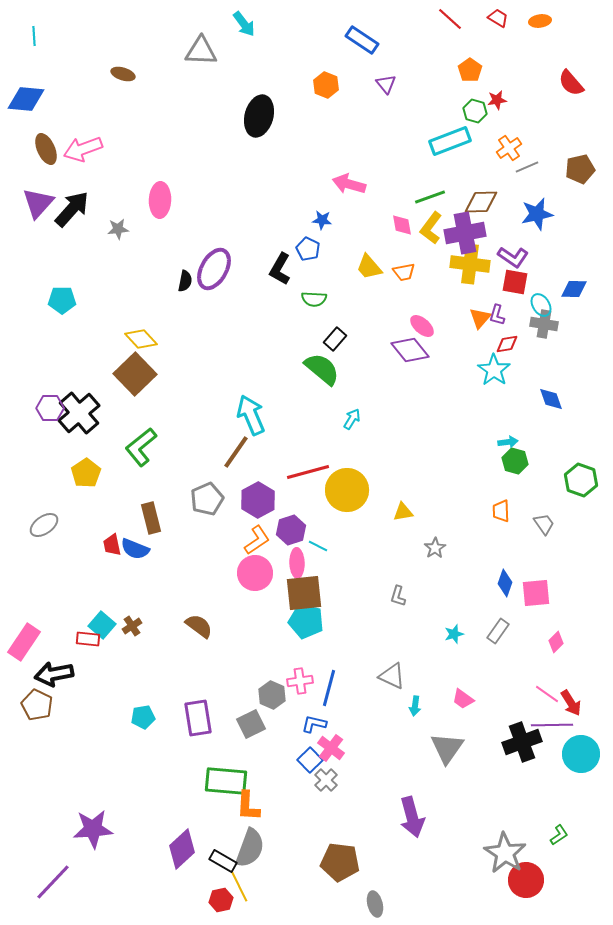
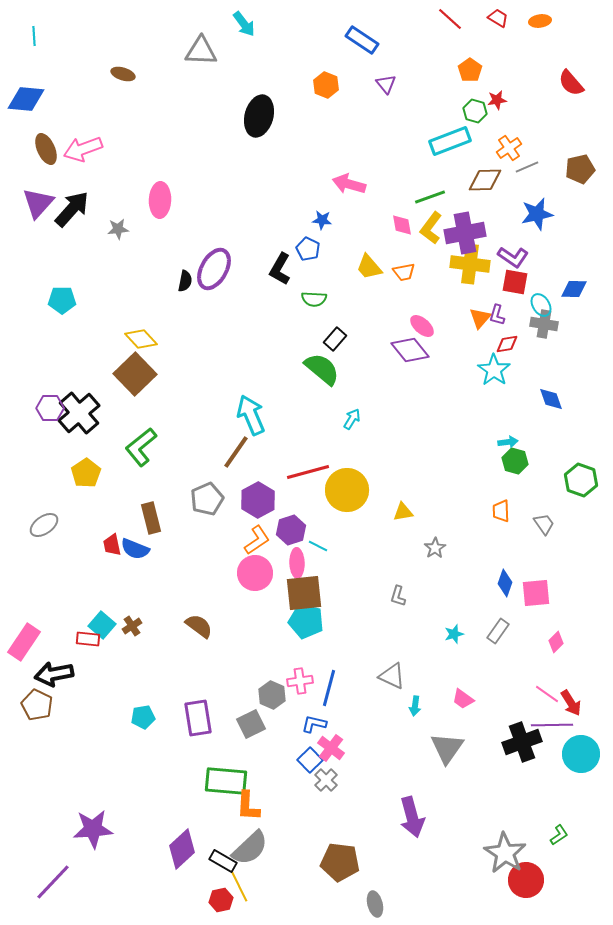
brown diamond at (481, 202): moved 4 px right, 22 px up
gray semicircle at (250, 848): rotated 27 degrees clockwise
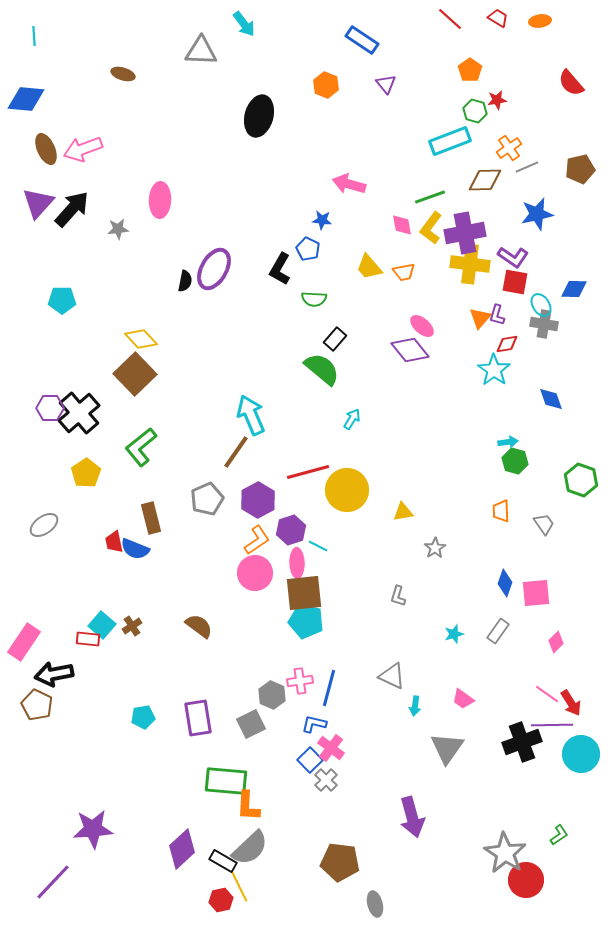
red trapezoid at (112, 545): moved 2 px right, 3 px up
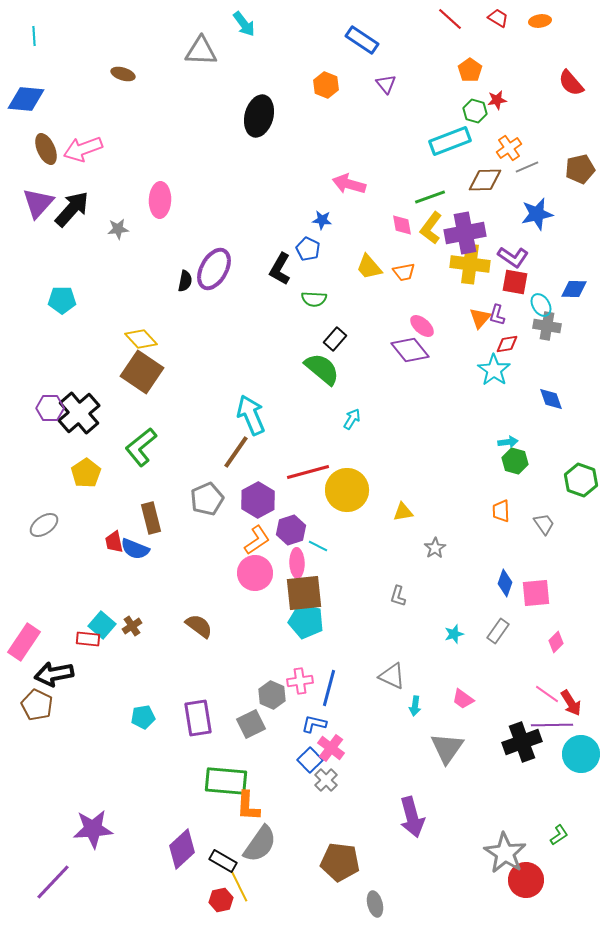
gray cross at (544, 324): moved 3 px right, 2 px down
brown square at (135, 374): moved 7 px right, 2 px up; rotated 12 degrees counterclockwise
gray semicircle at (250, 848): moved 10 px right, 4 px up; rotated 12 degrees counterclockwise
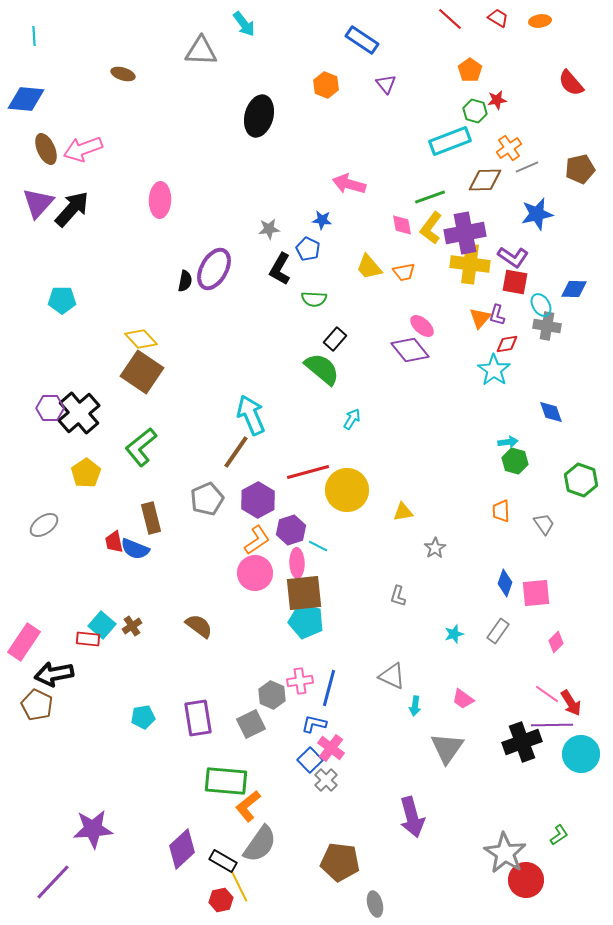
gray star at (118, 229): moved 151 px right
blue diamond at (551, 399): moved 13 px down
orange L-shape at (248, 806): rotated 48 degrees clockwise
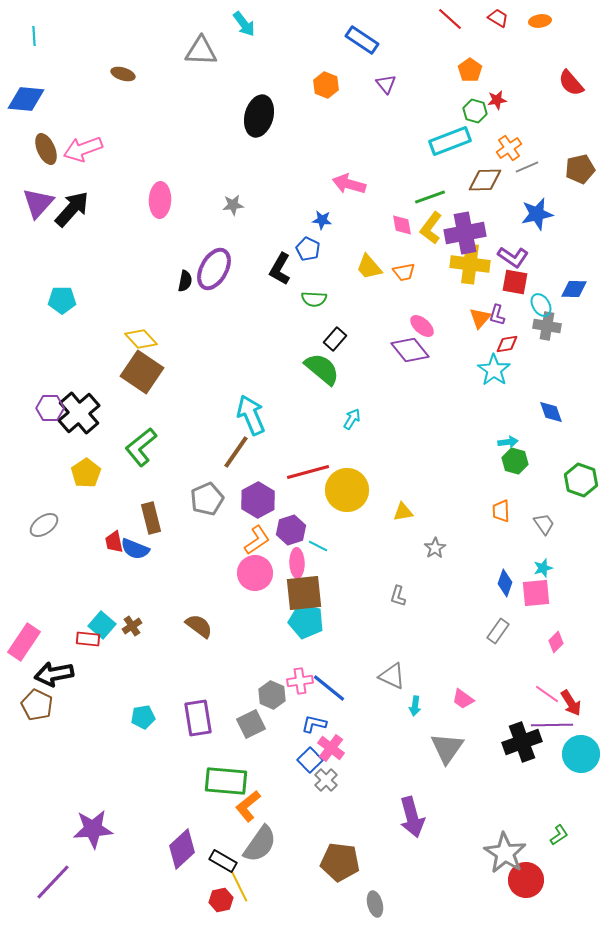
gray star at (269, 229): moved 36 px left, 24 px up
cyan star at (454, 634): moved 89 px right, 66 px up
blue line at (329, 688): rotated 66 degrees counterclockwise
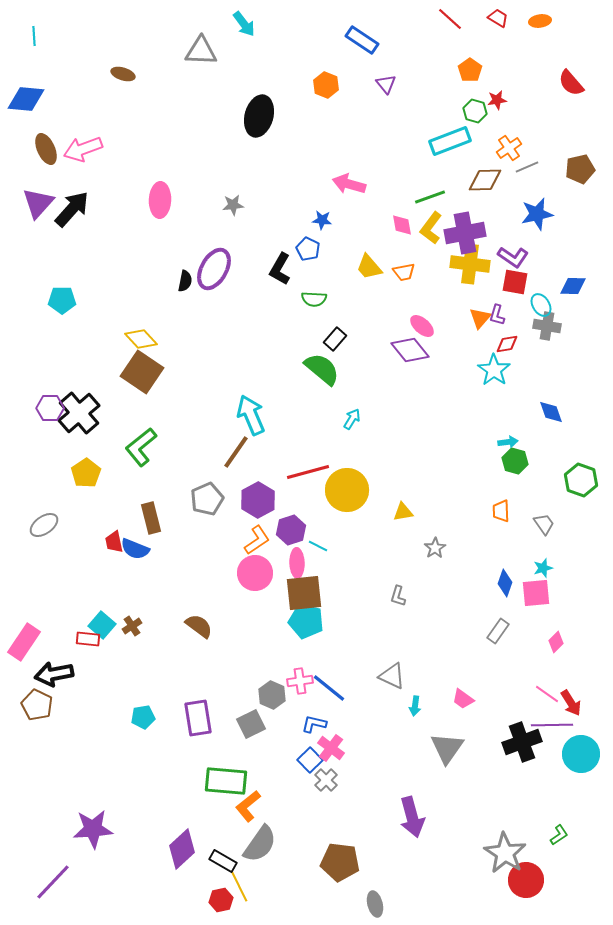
blue diamond at (574, 289): moved 1 px left, 3 px up
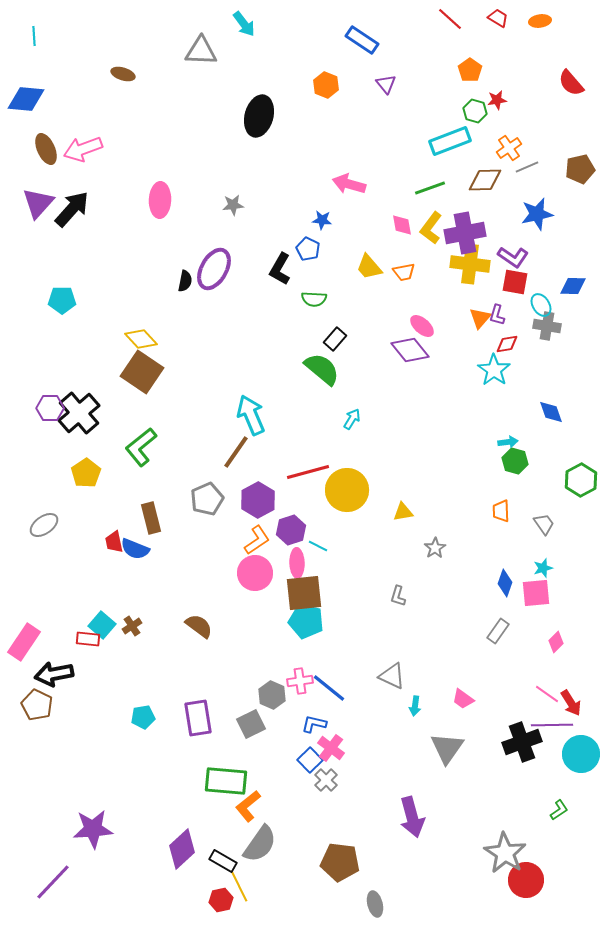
green line at (430, 197): moved 9 px up
green hexagon at (581, 480): rotated 12 degrees clockwise
green L-shape at (559, 835): moved 25 px up
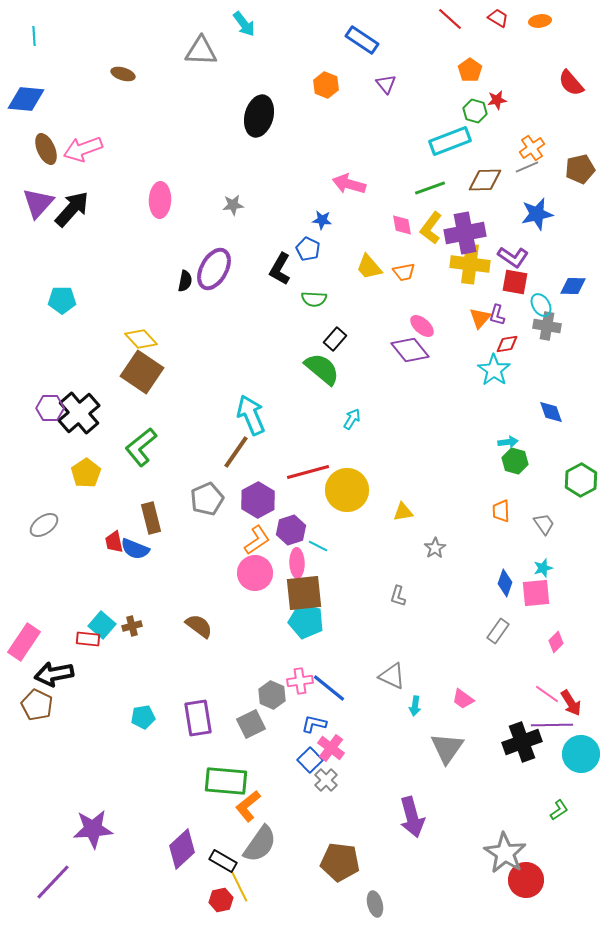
orange cross at (509, 148): moved 23 px right
brown cross at (132, 626): rotated 18 degrees clockwise
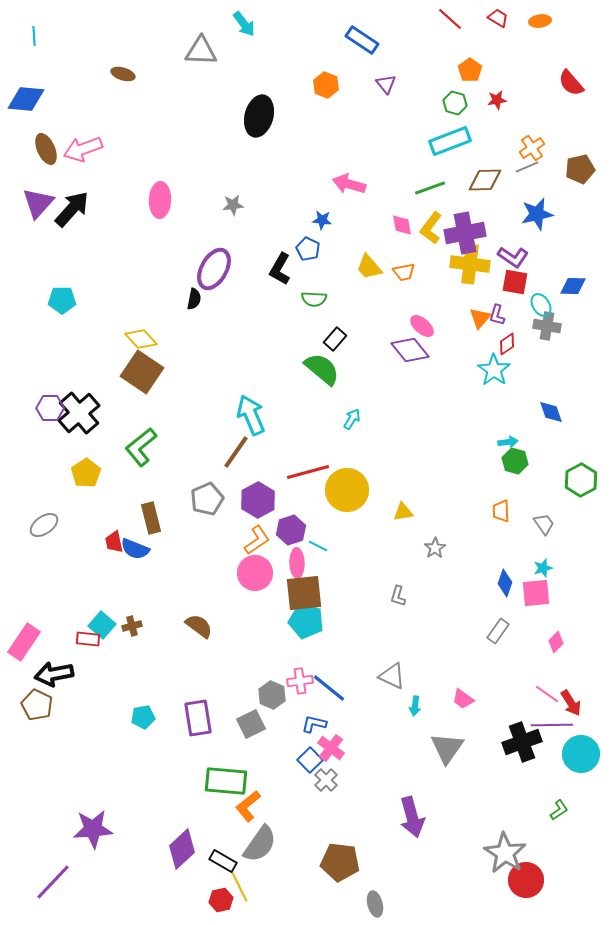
green hexagon at (475, 111): moved 20 px left, 8 px up
black semicircle at (185, 281): moved 9 px right, 18 px down
red diamond at (507, 344): rotated 25 degrees counterclockwise
